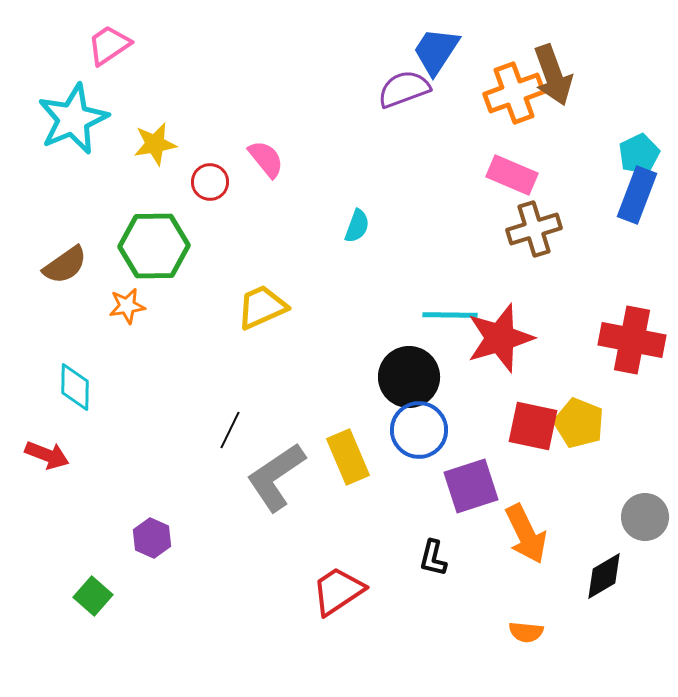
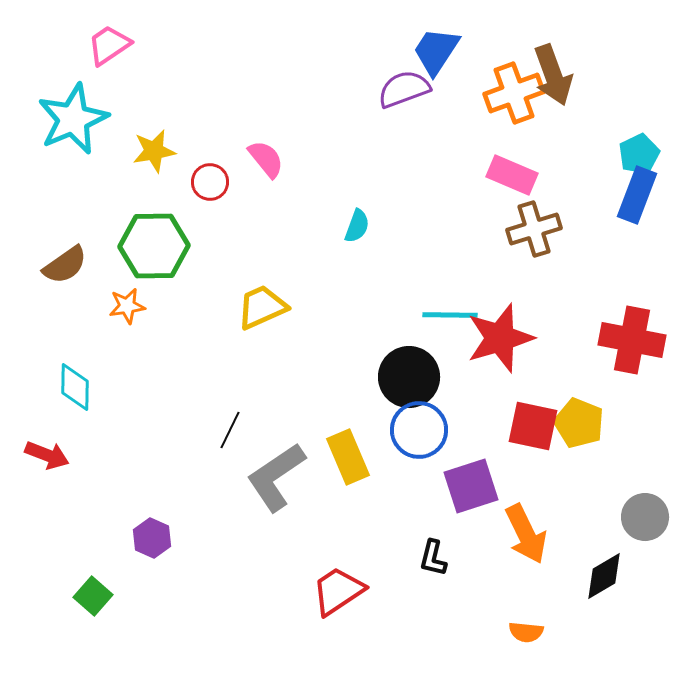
yellow star: moved 1 px left, 7 px down
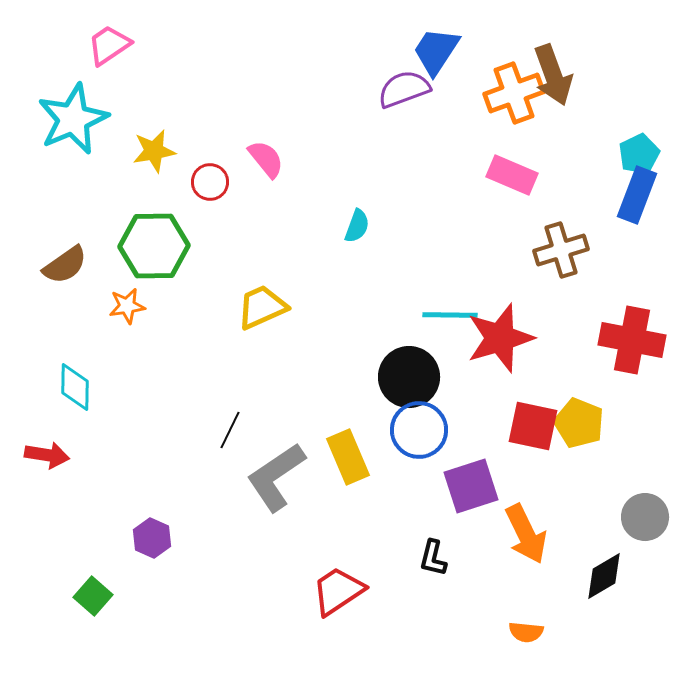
brown cross: moved 27 px right, 21 px down
red arrow: rotated 12 degrees counterclockwise
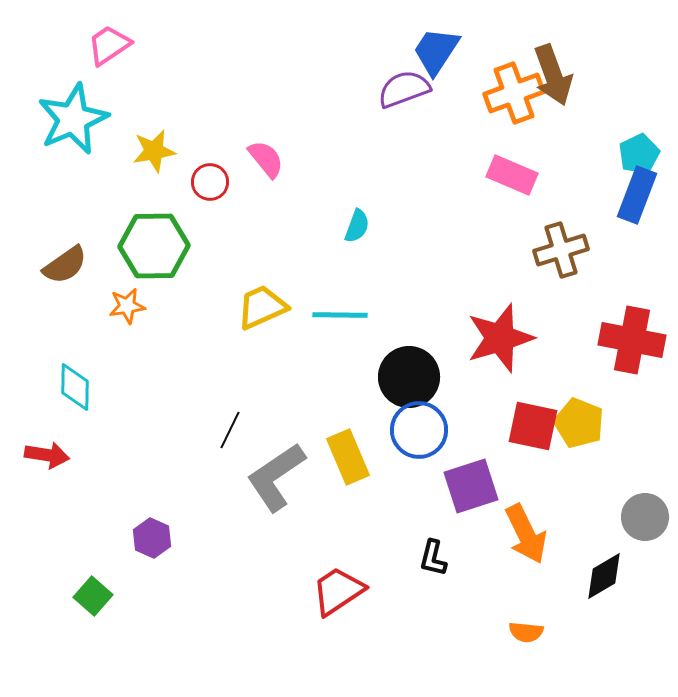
cyan line: moved 110 px left
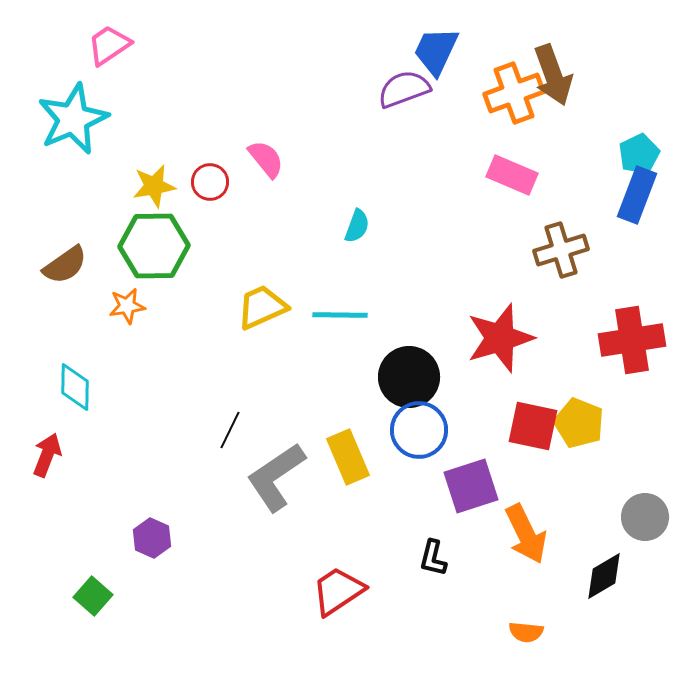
blue trapezoid: rotated 8 degrees counterclockwise
yellow star: moved 35 px down
red cross: rotated 20 degrees counterclockwise
red arrow: rotated 78 degrees counterclockwise
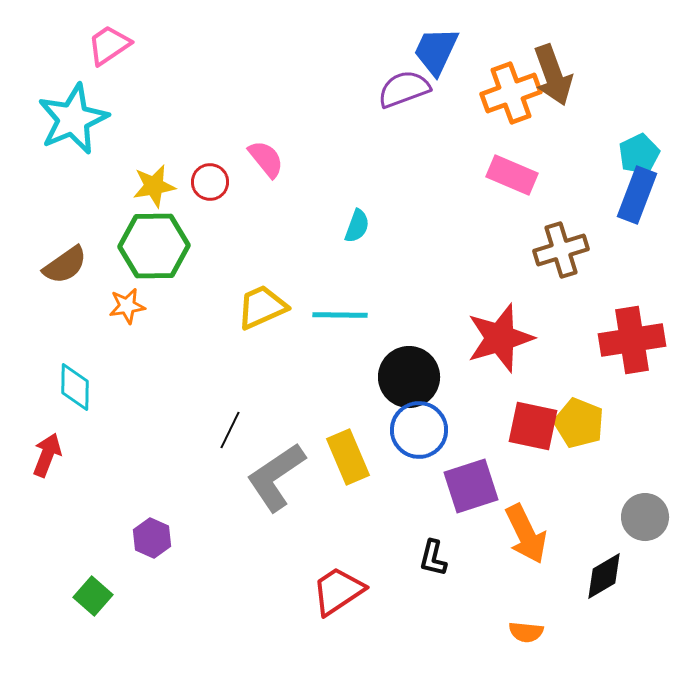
orange cross: moved 3 px left
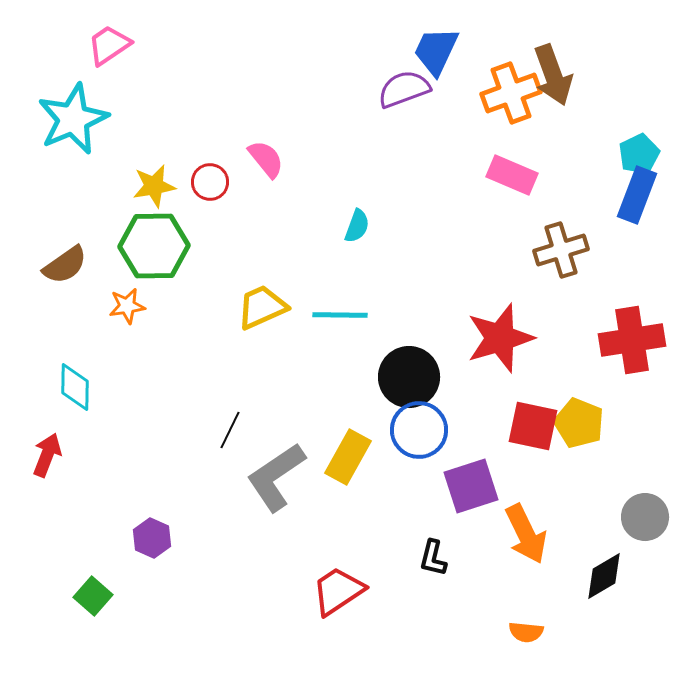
yellow rectangle: rotated 52 degrees clockwise
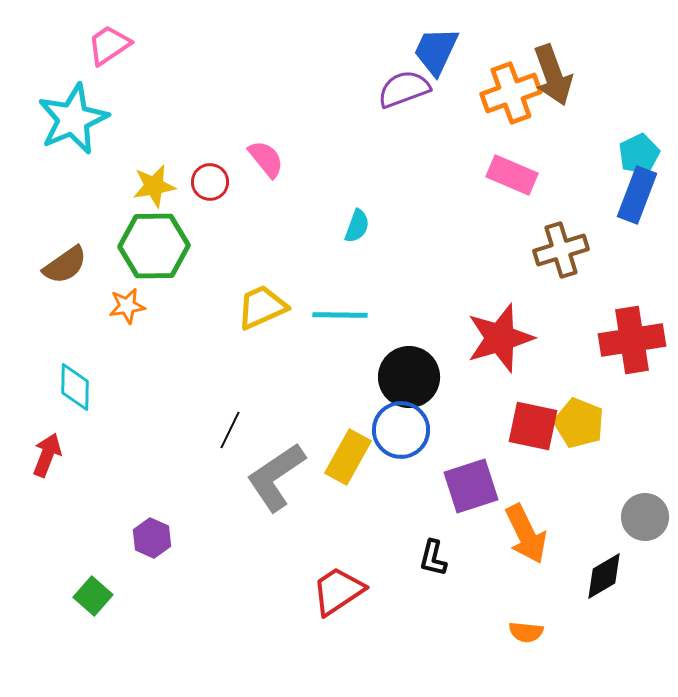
blue circle: moved 18 px left
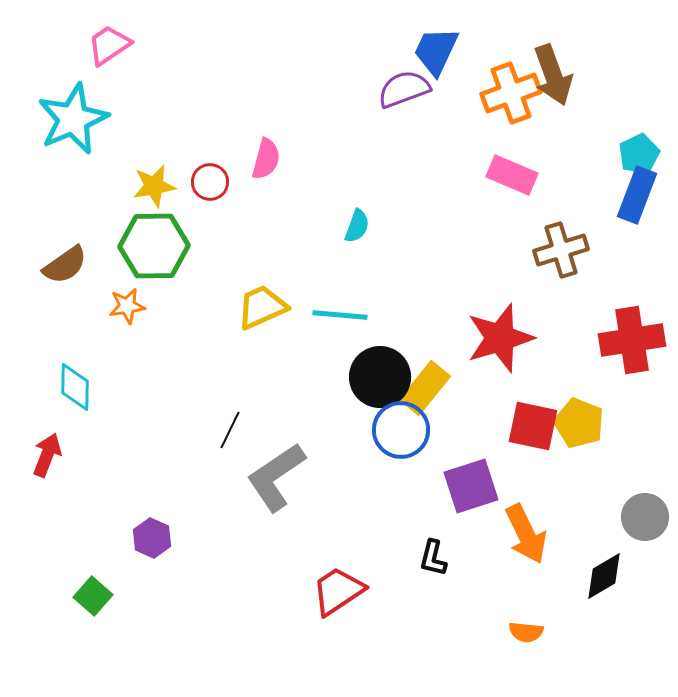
pink semicircle: rotated 54 degrees clockwise
cyan line: rotated 4 degrees clockwise
black circle: moved 29 px left
yellow rectangle: moved 77 px right, 69 px up; rotated 10 degrees clockwise
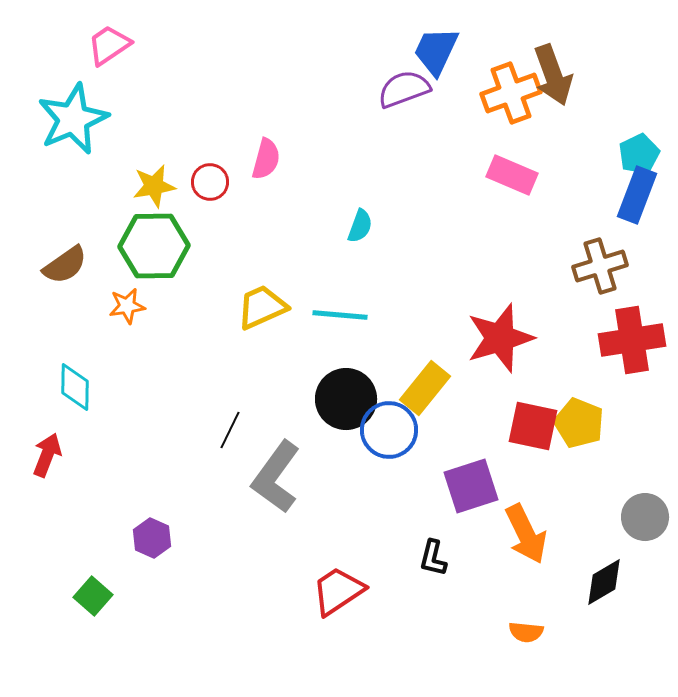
cyan semicircle: moved 3 px right
brown cross: moved 39 px right, 16 px down
black circle: moved 34 px left, 22 px down
blue circle: moved 12 px left
gray L-shape: rotated 20 degrees counterclockwise
black diamond: moved 6 px down
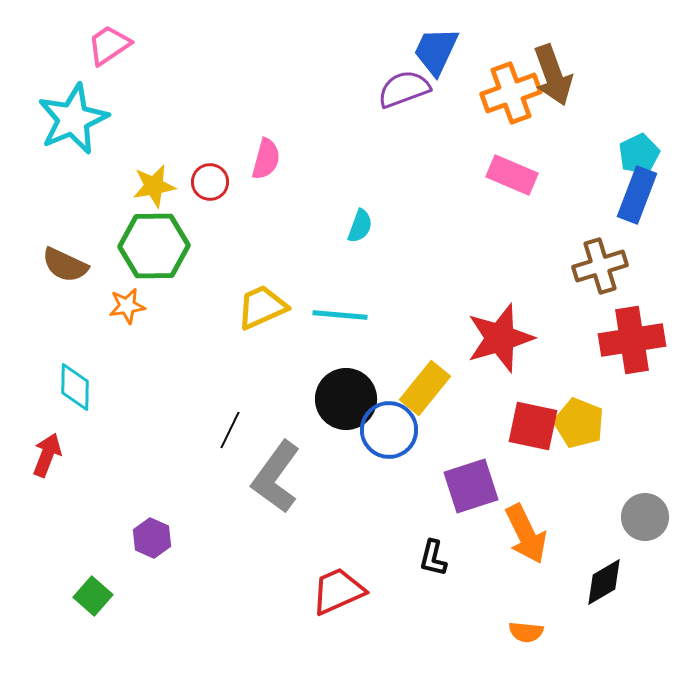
brown semicircle: rotated 60 degrees clockwise
red trapezoid: rotated 10 degrees clockwise
